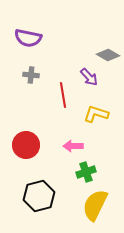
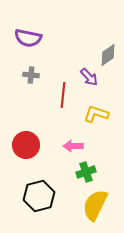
gray diamond: rotated 65 degrees counterclockwise
red line: rotated 15 degrees clockwise
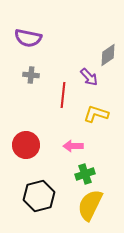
green cross: moved 1 px left, 2 px down
yellow semicircle: moved 5 px left
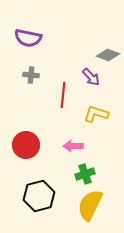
gray diamond: rotated 55 degrees clockwise
purple arrow: moved 2 px right
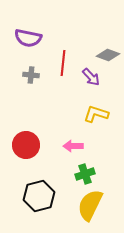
red line: moved 32 px up
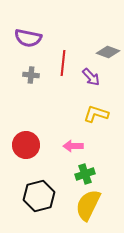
gray diamond: moved 3 px up
yellow semicircle: moved 2 px left
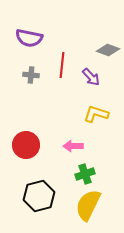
purple semicircle: moved 1 px right
gray diamond: moved 2 px up
red line: moved 1 px left, 2 px down
